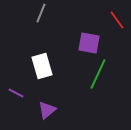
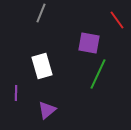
purple line: rotated 63 degrees clockwise
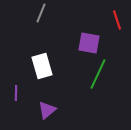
red line: rotated 18 degrees clockwise
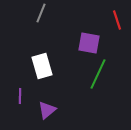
purple line: moved 4 px right, 3 px down
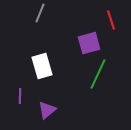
gray line: moved 1 px left
red line: moved 6 px left
purple square: rotated 25 degrees counterclockwise
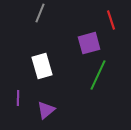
green line: moved 1 px down
purple line: moved 2 px left, 2 px down
purple triangle: moved 1 px left
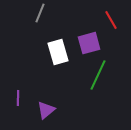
red line: rotated 12 degrees counterclockwise
white rectangle: moved 16 px right, 14 px up
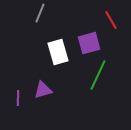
purple triangle: moved 3 px left, 20 px up; rotated 24 degrees clockwise
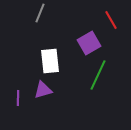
purple square: rotated 15 degrees counterclockwise
white rectangle: moved 8 px left, 9 px down; rotated 10 degrees clockwise
